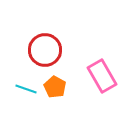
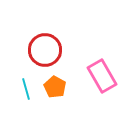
cyan line: rotated 55 degrees clockwise
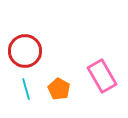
red circle: moved 20 px left, 1 px down
orange pentagon: moved 4 px right, 2 px down
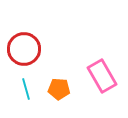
red circle: moved 1 px left, 2 px up
orange pentagon: rotated 25 degrees counterclockwise
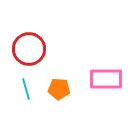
red circle: moved 5 px right
pink rectangle: moved 4 px right, 3 px down; rotated 60 degrees counterclockwise
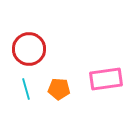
pink rectangle: rotated 8 degrees counterclockwise
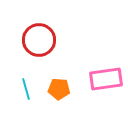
red circle: moved 10 px right, 9 px up
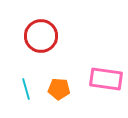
red circle: moved 2 px right, 4 px up
pink rectangle: rotated 16 degrees clockwise
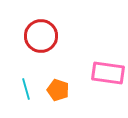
pink rectangle: moved 2 px right, 6 px up
orange pentagon: moved 1 px left, 1 px down; rotated 15 degrees clockwise
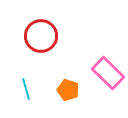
pink rectangle: rotated 36 degrees clockwise
orange pentagon: moved 10 px right
